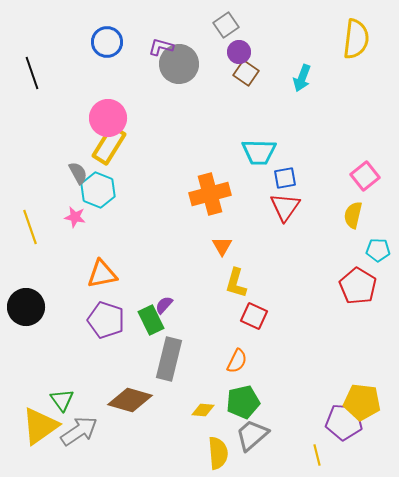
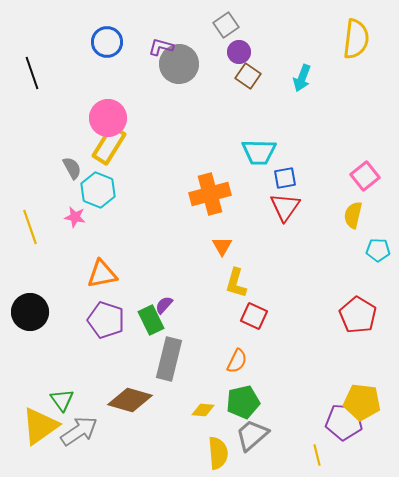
brown square at (246, 73): moved 2 px right, 3 px down
gray semicircle at (78, 173): moved 6 px left, 5 px up
red pentagon at (358, 286): moved 29 px down
black circle at (26, 307): moved 4 px right, 5 px down
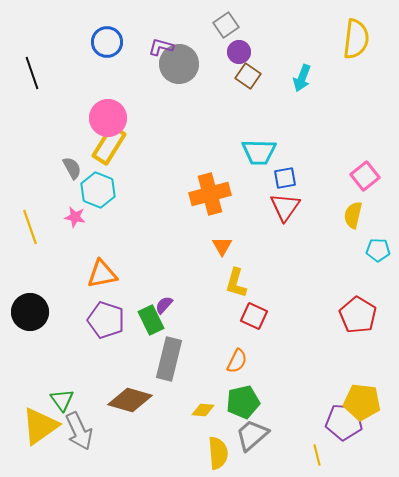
gray arrow at (79, 431): rotated 99 degrees clockwise
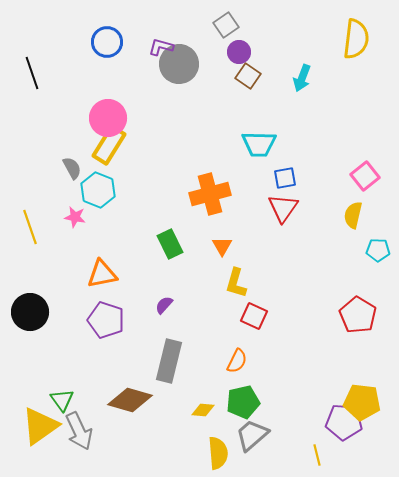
cyan trapezoid at (259, 152): moved 8 px up
red triangle at (285, 207): moved 2 px left, 1 px down
green rectangle at (151, 320): moved 19 px right, 76 px up
gray rectangle at (169, 359): moved 2 px down
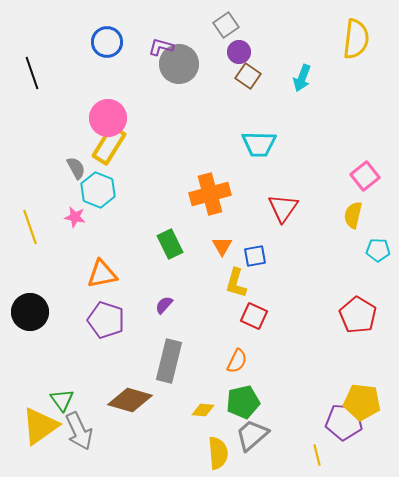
gray semicircle at (72, 168): moved 4 px right
blue square at (285, 178): moved 30 px left, 78 px down
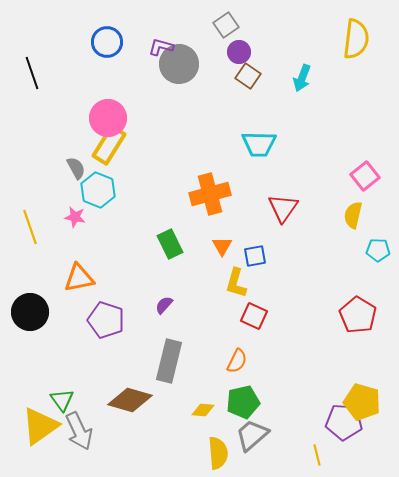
orange triangle at (102, 274): moved 23 px left, 4 px down
yellow pentagon at (362, 402): rotated 9 degrees clockwise
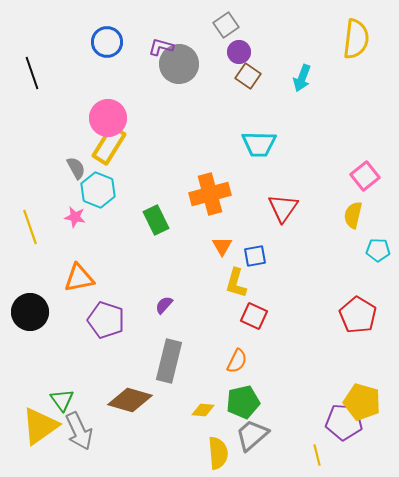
green rectangle at (170, 244): moved 14 px left, 24 px up
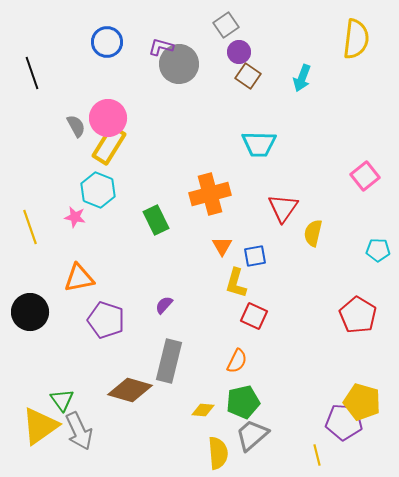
gray semicircle at (76, 168): moved 42 px up
yellow semicircle at (353, 215): moved 40 px left, 18 px down
brown diamond at (130, 400): moved 10 px up
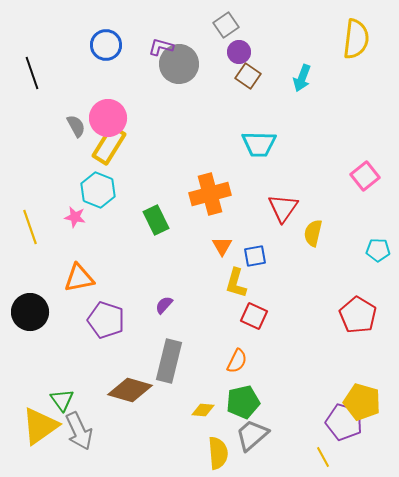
blue circle at (107, 42): moved 1 px left, 3 px down
purple pentagon at (344, 422): rotated 12 degrees clockwise
yellow line at (317, 455): moved 6 px right, 2 px down; rotated 15 degrees counterclockwise
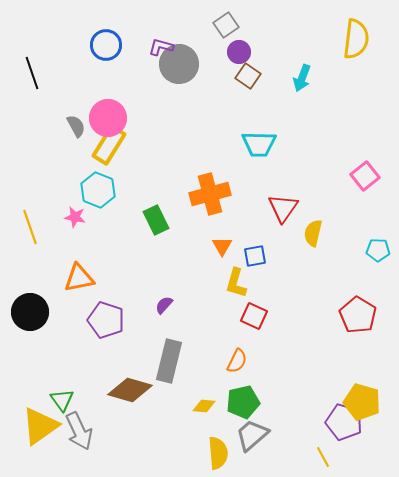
yellow diamond at (203, 410): moved 1 px right, 4 px up
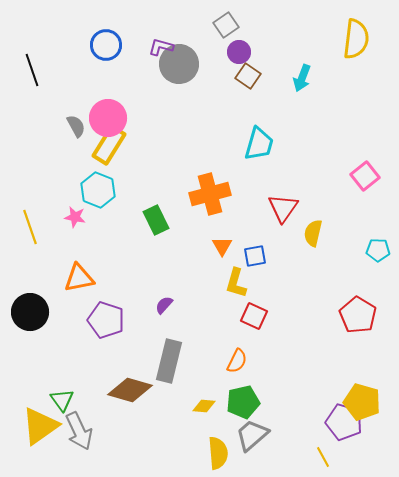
black line at (32, 73): moved 3 px up
cyan trapezoid at (259, 144): rotated 75 degrees counterclockwise
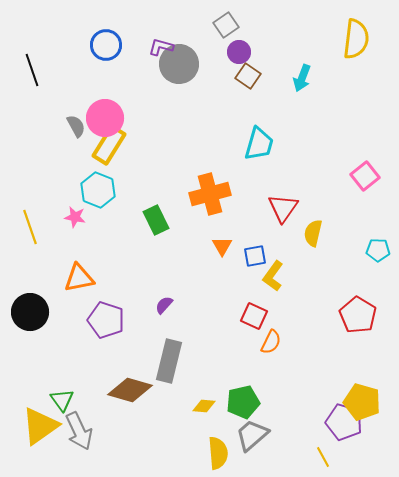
pink circle at (108, 118): moved 3 px left
yellow L-shape at (236, 283): moved 37 px right, 7 px up; rotated 20 degrees clockwise
orange semicircle at (237, 361): moved 34 px right, 19 px up
